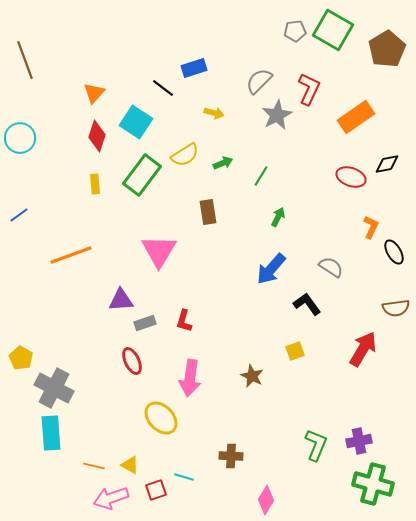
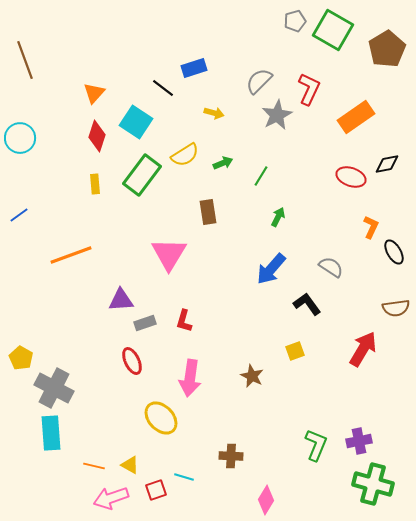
gray pentagon at (295, 31): moved 10 px up; rotated 10 degrees counterclockwise
pink triangle at (159, 251): moved 10 px right, 3 px down
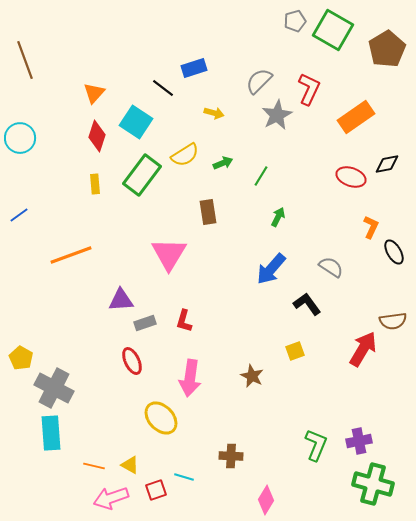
brown semicircle at (396, 308): moved 3 px left, 13 px down
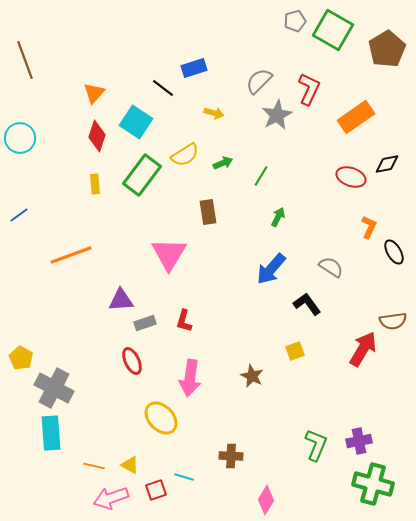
orange L-shape at (371, 227): moved 2 px left
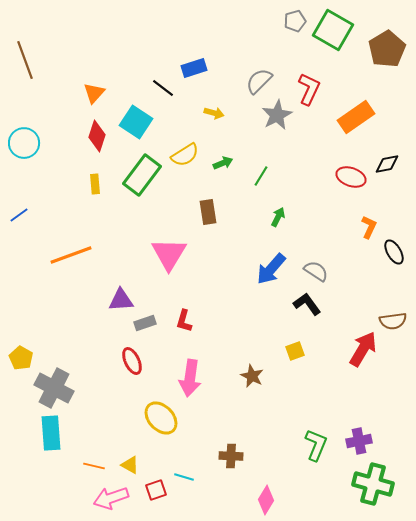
cyan circle at (20, 138): moved 4 px right, 5 px down
gray semicircle at (331, 267): moved 15 px left, 4 px down
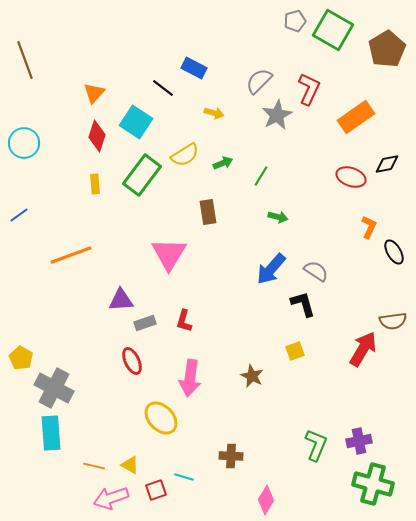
blue rectangle at (194, 68): rotated 45 degrees clockwise
green arrow at (278, 217): rotated 78 degrees clockwise
black L-shape at (307, 304): moved 4 px left; rotated 20 degrees clockwise
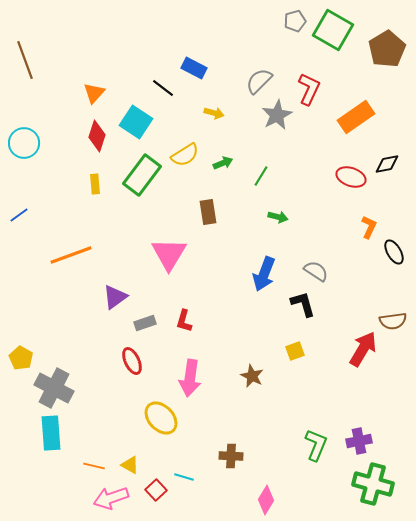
blue arrow at (271, 269): moved 7 px left, 5 px down; rotated 20 degrees counterclockwise
purple triangle at (121, 300): moved 6 px left, 3 px up; rotated 32 degrees counterclockwise
red square at (156, 490): rotated 25 degrees counterclockwise
